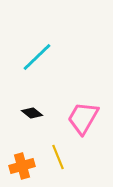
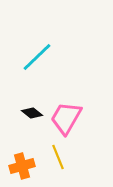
pink trapezoid: moved 17 px left
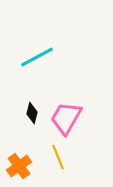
cyan line: rotated 16 degrees clockwise
black diamond: rotated 65 degrees clockwise
orange cross: moved 3 px left; rotated 20 degrees counterclockwise
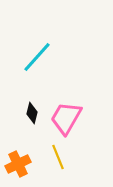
cyan line: rotated 20 degrees counterclockwise
orange cross: moved 1 px left, 2 px up; rotated 10 degrees clockwise
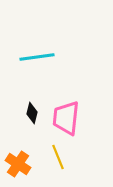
cyan line: rotated 40 degrees clockwise
pink trapezoid: rotated 24 degrees counterclockwise
orange cross: rotated 30 degrees counterclockwise
